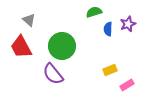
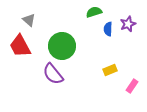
red trapezoid: moved 1 px left, 1 px up
pink rectangle: moved 5 px right, 1 px down; rotated 24 degrees counterclockwise
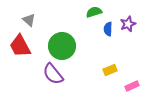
pink rectangle: rotated 32 degrees clockwise
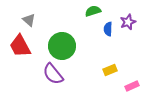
green semicircle: moved 1 px left, 1 px up
purple star: moved 2 px up
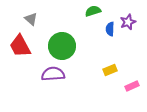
gray triangle: moved 2 px right, 1 px up
blue semicircle: moved 2 px right
purple semicircle: rotated 125 degrees clockwise
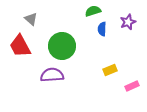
blue semicircle: moved 8 px left
purple semicircle: moved 1 px left, 1 px down
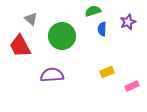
green circle: moved 10 px up
yellow rectangle: moved 3 px left, 2 px down
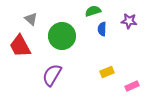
purple star: moved 1 px right, 1 px up; rotated 28 degrees clockwise
purple semicircle: rotated 55 degrees counterclockwise
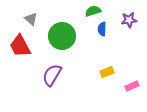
purple star: moved 1 px up; rotated 14 degrees counterclockwise
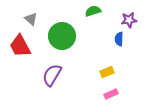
blue semicircle: moved 17 px right, 10 px down
pink rectangle: moved 21 px left, 8 px down
